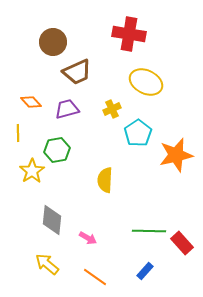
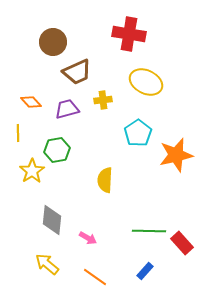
yellow cross: moved 9 px left, 9 px up; rotated 18 degrees clockwise
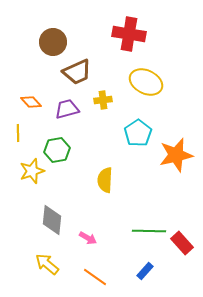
yellow star: rotated 15 degrees clockwise
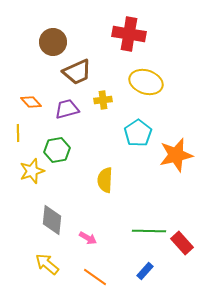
yellow ellipse: rotated 8 degrees counterclockwise
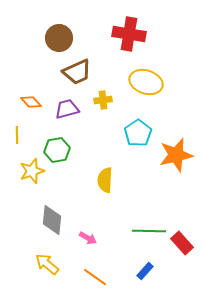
brown circle: moved 6 px right, 4 px up
yellow line: moved 1 px left, 2 px down
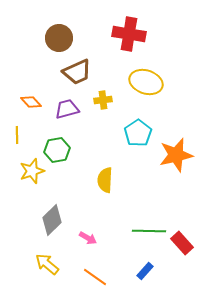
gray diamond: rotated 40 degrees clockwise
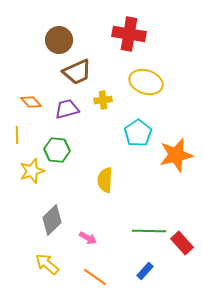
brown circle: moved 2 px down
green hexagon: rotated 15 degrees clockwise
